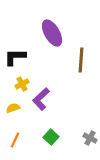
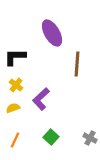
brown line: moved 4 px left, 4 px down
yellow cross: moved 6 px left, 1 px down; rotated 24 degrees counterclockwise
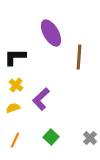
purple ellipse: moved 1 px left
brown line: moved 2 px right, 7 px up
gray cross: rotated 16 degrees clockwise
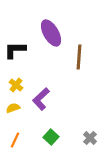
black L-shape: moved 7 px up
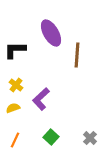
brown line: moved 2 px left, 2 px up
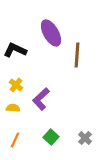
black L-shape: rotated 25 degrees clockwise
yellow semicircle: rotated 24 degrees clockwise
gray cross: moved 5 px left
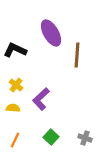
gray cross: rotated 24 degrees counterclockwise
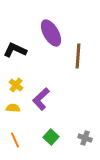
brown line: moved 1 px right, 1 px down
orange line: rotated 49 degrees counterclockwise
